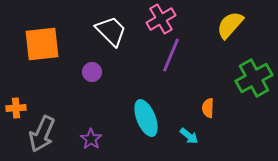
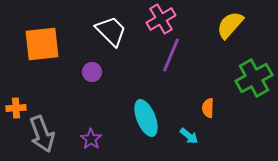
gray arrow: rotated 45 degrees counterclockwise
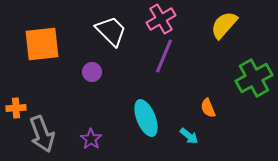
yellow semicircle: moved 6 px left
purple line: moved 7 px left, 1 px down
orange semicircle: rotated 24 degrees counterclockwise
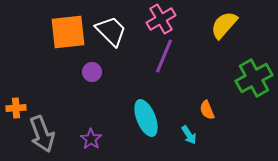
orange square: moved 26 px right, 12 px up
orange semicircle: moved 1 px left, 2 px down
cyan arrow: moved 1 px up; rotated 18 degrees clockwise
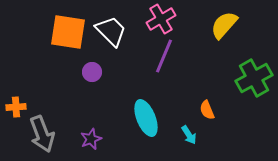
orange square: rotated 15 degrees clockwise
orange cross: moved 1 px up
purple star: rotated 15 degrees clockwise
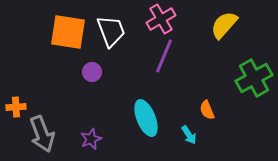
white trapezoid: rotated 24 degrees clockwise
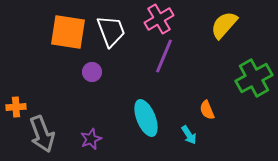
pink cross: moved 2 px left
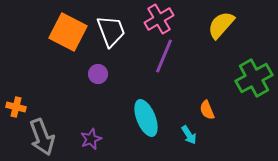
yellow semicircle: moved 3 px left
orange square: rotated 18 degrees clockwise
purple circle: moved 6 px right, 2 px down
orange cross: rotated 18 degrees clockwise
gray arrow: moved 3 px down
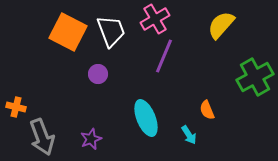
pink cross: moved 4 px left
green cross: moved 1 px right, 1 px up
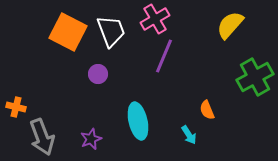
yellow semicircle: moved 9 px right
cyan ellipse: moved 8 px left, 3 px down; rotated 9 degrees clockwise
